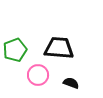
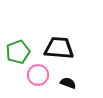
green pentagon: moved 3 px right, 2 px down
black semicircle: moved 3 px left
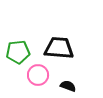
green pentagon: rotated 15 degrees clockwise
black semicircle: moved 3 px down
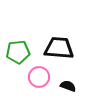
pink circle: moved 1 px right, 2 px down
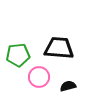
green pentagon: moved 3 px down
black semicircle: rotated 35 degrees counterclockwise
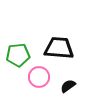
black semicircle: rotated 21 degrees counterclockwise
